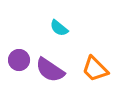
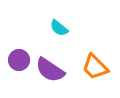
orange trapezoid: moved 2 px up
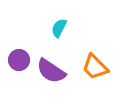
cyan semicircle: rotated 78 degrees clockwise
purple semicircle: moved 1 px right, 1 px down
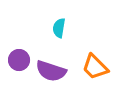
cyan semicircle: rotated 18 degrees counterclockwise
purple semicircle: rotated 16 degrees counterclockwise
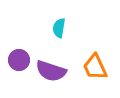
orange trapezoid: rotated 20 degrees clockwise
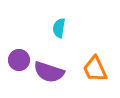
orange trapezoid: moved 2 px down
purple semicircle: moved 2 px left, 1 px down
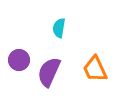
purple semicircle: rotated 96 degrees clockwise
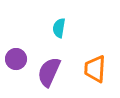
purple circle: moved 3 px left, 1 px up
orange trapezoid: rotated 28 degrees clockwise
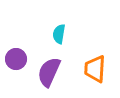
cyan semicircle: moved 6 px down
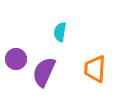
cyan semicircle: moved 1 px right, 2 px up
purple semicircle: moved 5 px left
